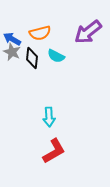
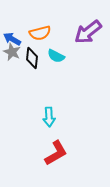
red L-shape: moved 2 px right, 2 px down
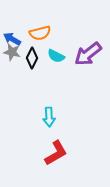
purple arrow: moved 22 px down
gray star: rotated 12 degrees counterclockwise
black diamond: rotated 20 degrees clockwise
